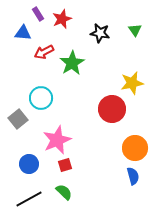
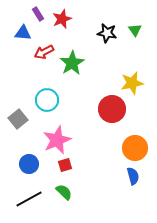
black star: moved 7 px right
cyan circle: moved 6 px right, 2 px down
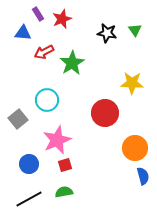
yellow star: rotated 15 degrees clockwise
red circle: moved 7 px left, 4 px down
blue semicircle: moved 10 px right
green semicircle: rotated 54 degrees counterclockwise
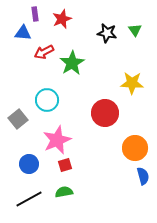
purple rectangle: moved 3 px left; rotated 24 degrees clockwise
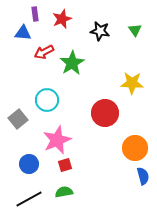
black star: moved 7 px left, 2 px up
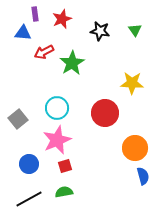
cyan circle: moved 10 px right, 8 px down
red square: moved 1 px down
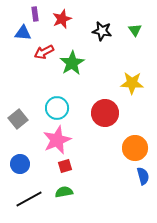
black star: moved 2 px right
blue circle: moved 9 px left
